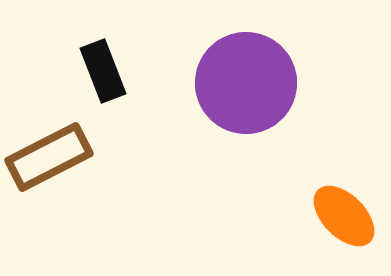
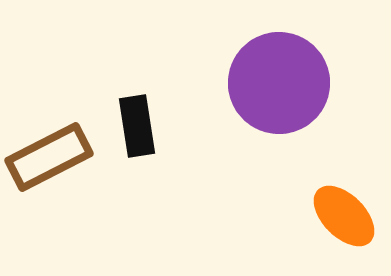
black rectangle: moved 34 px right, 55 px down; rotated 12 degrees clockwise
purple circle: moved 33 px right
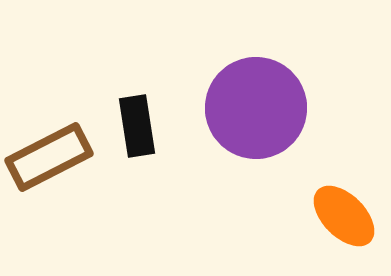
purple circle: moved 23 px left, 25 px down
